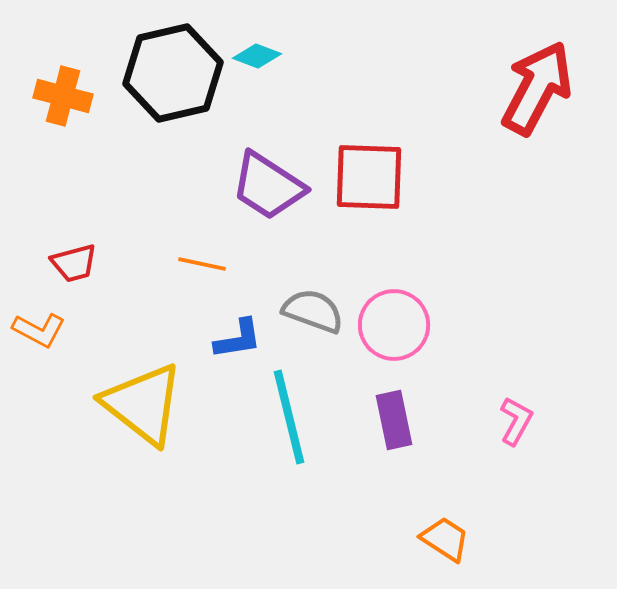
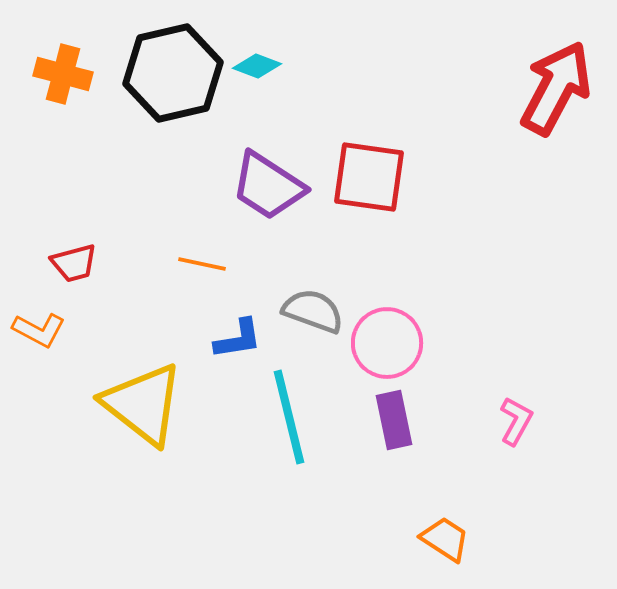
cyan diamond: moved 10 px down
red arrow: moved 19 px right
orange cross: moved 22 px up
red square: rotated 6 degrees clockwise
pink circle: moved 7 px left, 18 px down
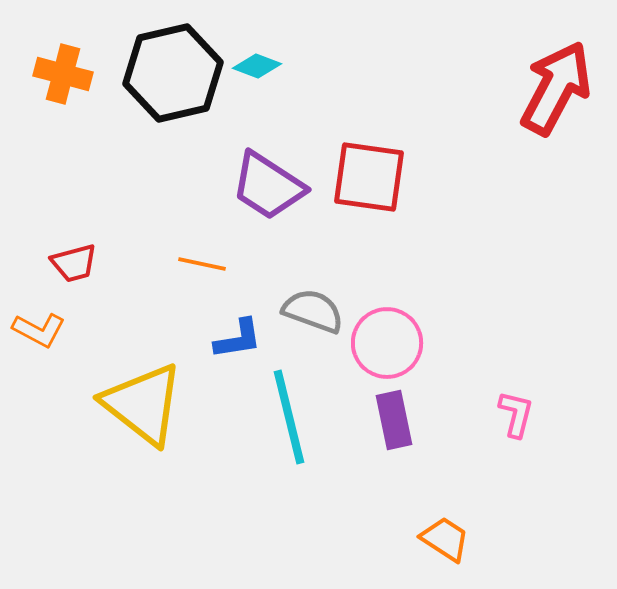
pink L-shape: moved 7 px up; rotated 15 degrees counterclockwise
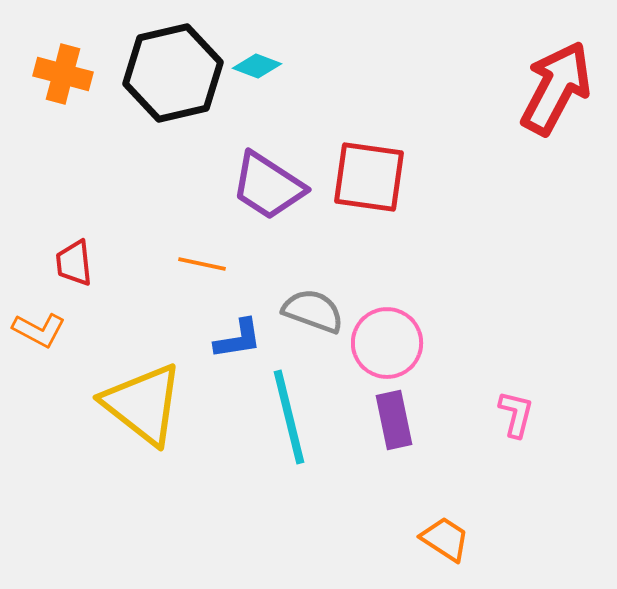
red trapezoid: rotated 99 degrees clockwise
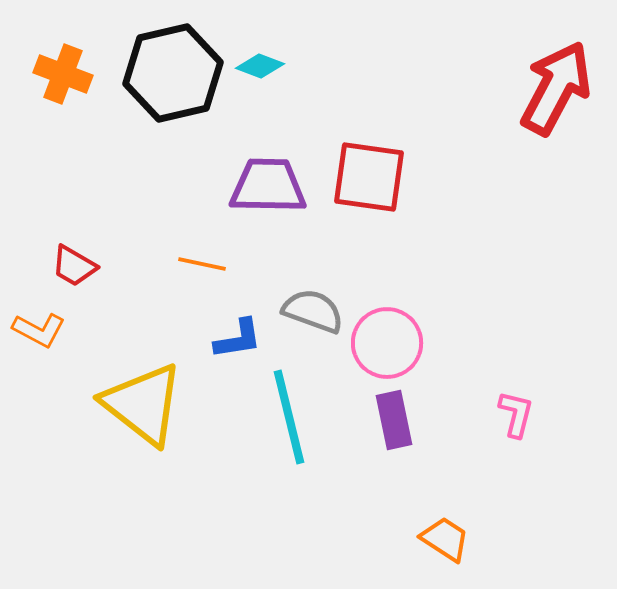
cyan diamond: moved 3 px right
orange cross: rotated 6 degrees clockwise
purple trapezoid: rotated 148 degrees clockwise
red trapezoid: moved 3 px down; rotated 54 degrees counterclockwise
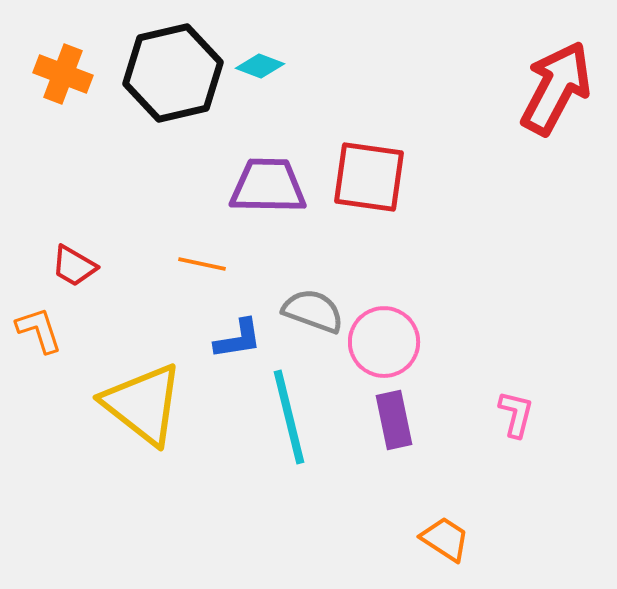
orange L-shape: rotated 136 degrees counterclockwise
pink circle: moved 3 px left, 1 px up
